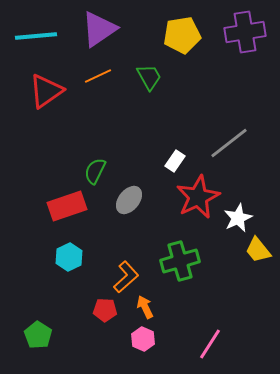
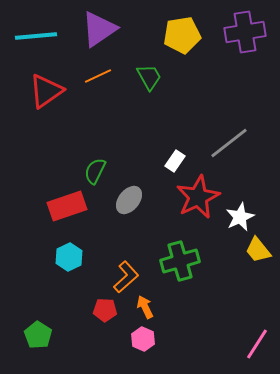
white star: moved 2 px right, 1 px up
pink line: moved 47 px right
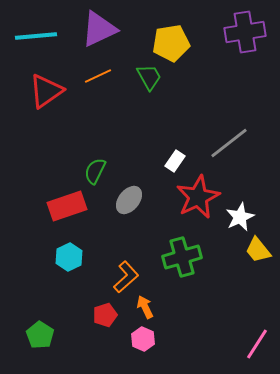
purple triangle: rotated 9 degrees clockwise
yellow pentagon: moved 11 px left, 8 px down
green cross: moved 2 px right, 4 px up
red pentagon: moved 5 px down; rotated 20 degrees counterclockwise
green pentagon: moved 2 px right
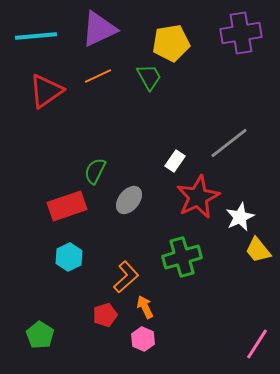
purple cross: moved 4 px left, 1 px down
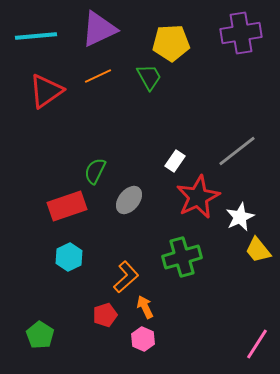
yellow pentagon: rotated 6 degrees clockwise
gray line: moved 8 px right, 8 px down
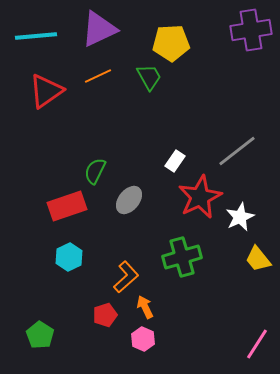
purple cross: moved 10 px right, 3 px up
red star: moved 2 px right
yellow trapezoid: moved 9 px down
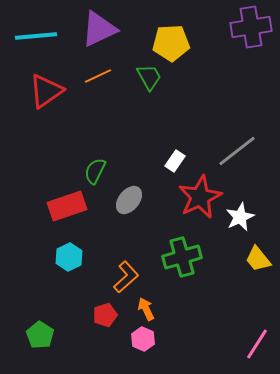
purple cross: moved 3 px up
orange arrow: moved 1 px right, 2 px down
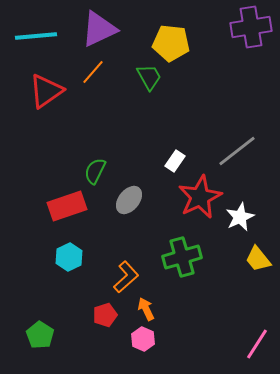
yellow pentagon: rotated 9 degrees clockwise
orange line: moved 5 px left, 4 px up; rotated 24 degrees counterclockwise
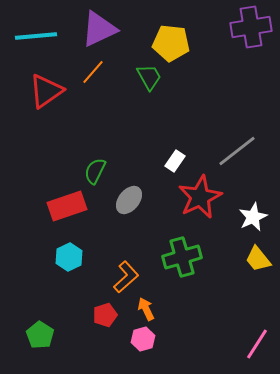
white star: moved 13 px right
pink hexagon: rotated 20 degrees clockwise
